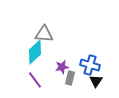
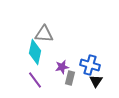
cyan diamond: rotated 35 degrees counterclockwise
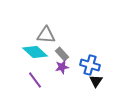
gray triangle: moved 2 px right, 1 px down
cyan diamond: rotated 60 degrees counterclockwise
gray rectangle: moved 8 px left, 24 px up; rotated 56 degrees counterclockwise
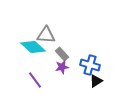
cyan diamond: moved 2 px left, 5 px up
black triangle: rotated 24 degrees clockwise
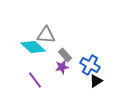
gray rectangle: moved 3 px right, 1 px down
blue cross: rotated 12 degrees clockwise
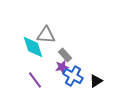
cyan diamond: rotated 30 degrees clockwise
blue cross: moved 17 px left, 11 px down
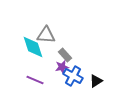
purple line: rotated 30 degrees counterclockwise
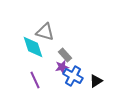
gray triangle: moved 1 px left, 3 px up; rotated 12 degrees clockwise
purple line: rotated 42 degrees clockwise
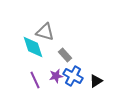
purple star: moved 6 px left, 9 px down
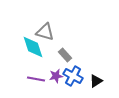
purple line: moved 1 px right, 1 px up; rotated 54 degrees counterclockwise
